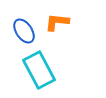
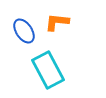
cyan rectangle: moved 9 px right
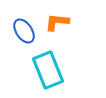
cyan rectangle: rotated 6 degrees clockwise
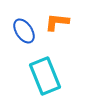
cyan rectangle: moved 3 px left, 6 px down
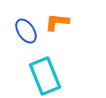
blue ellipse: moved 2 px right
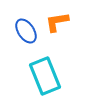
orange L-shape: rotated 15 degrees counterclockwise
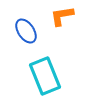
orange L-shape: moved 5 px right, 6 px up
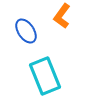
orange L-shape: rotated 45 degrees counterclockwise
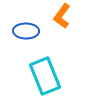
blue ellipse: rotated 55 degrees counterclockwise
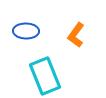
orange L-shape: moved 14 px right, 19 px down
